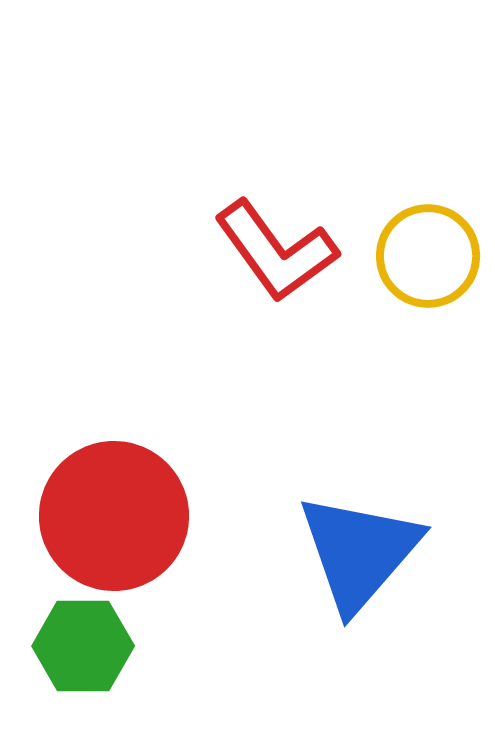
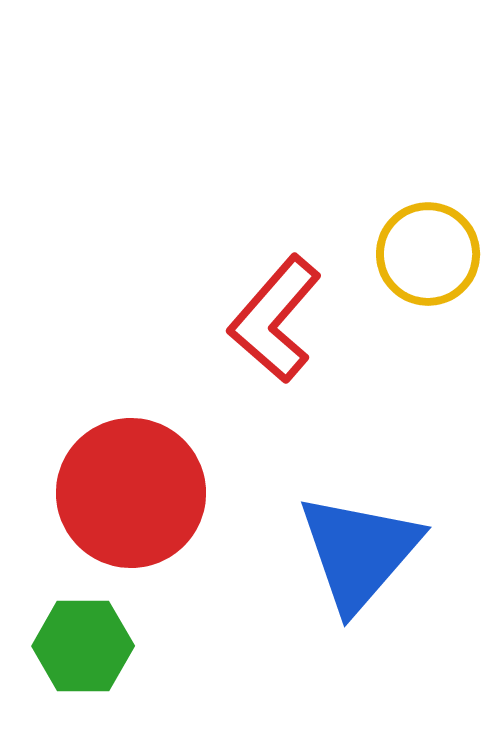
red L-shape: moved 1 px left, 68 px down; rotated 77 degrees clockwise
yellow circle: moved 2 px up
red circle: moved 17 px right, 23 px up
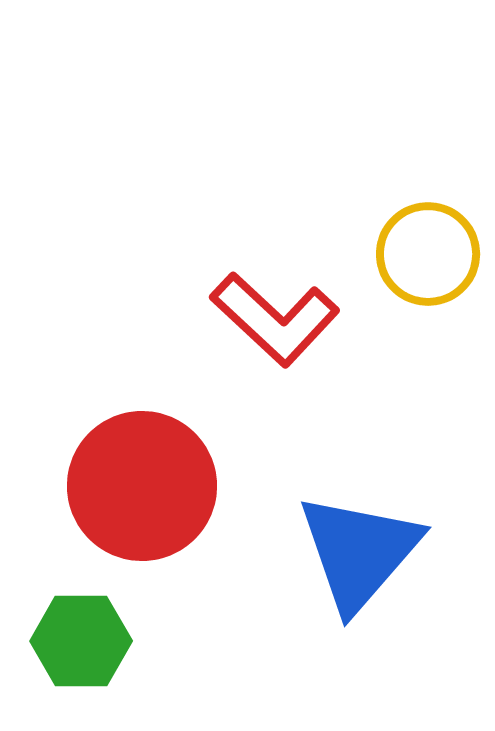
red L-shape: rotated 88 degrees counterclockwise
red circle: moved 11 px right, 7 px up
green hexagon: moved 2 px left, 5 px up
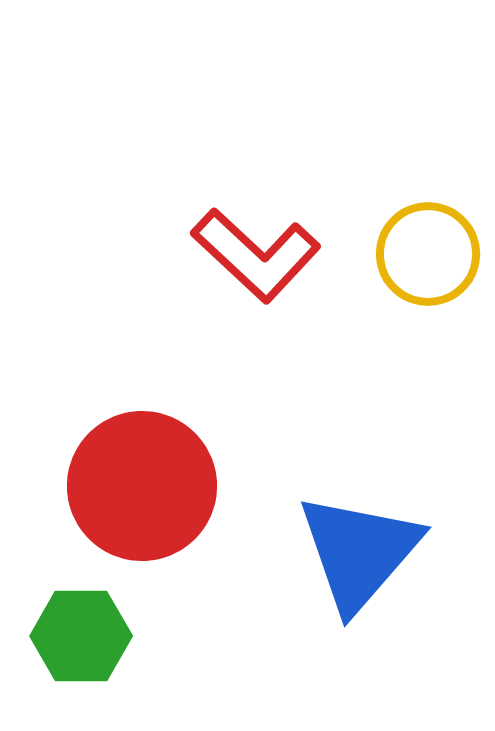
red L-shape: moved 19 px left, 64 px up
green hexagon: moved 5 px up
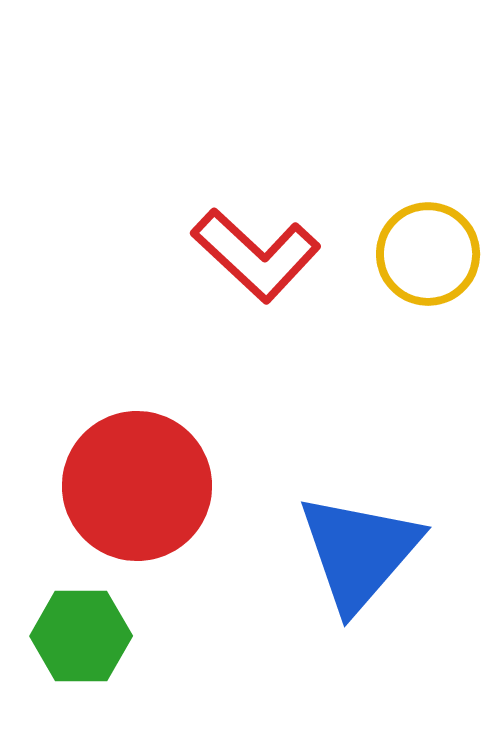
red circle: moved 5 px left
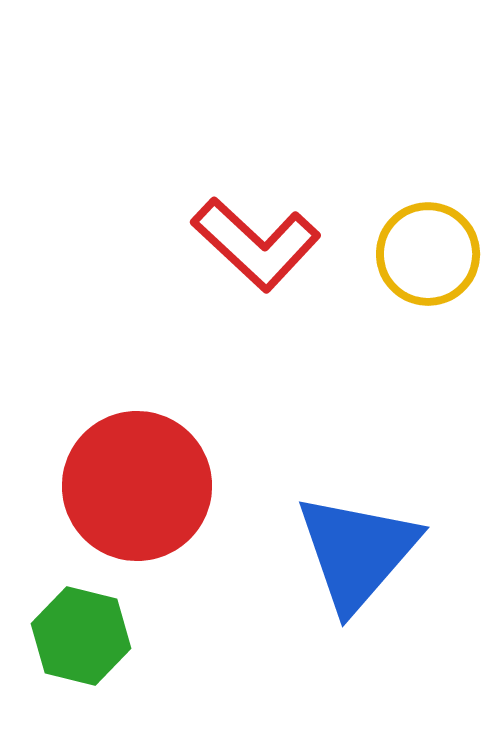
red L-shape: moved 11 px up
blue triangle: moved 2 px left
green hexagon: rotated 14 degrees clockwise
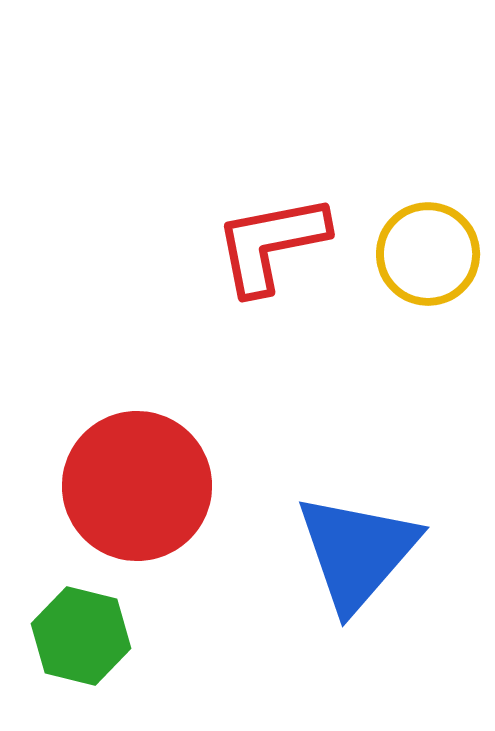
red L-shape: moved 15 px right; rotated 126 degrees clockwise
